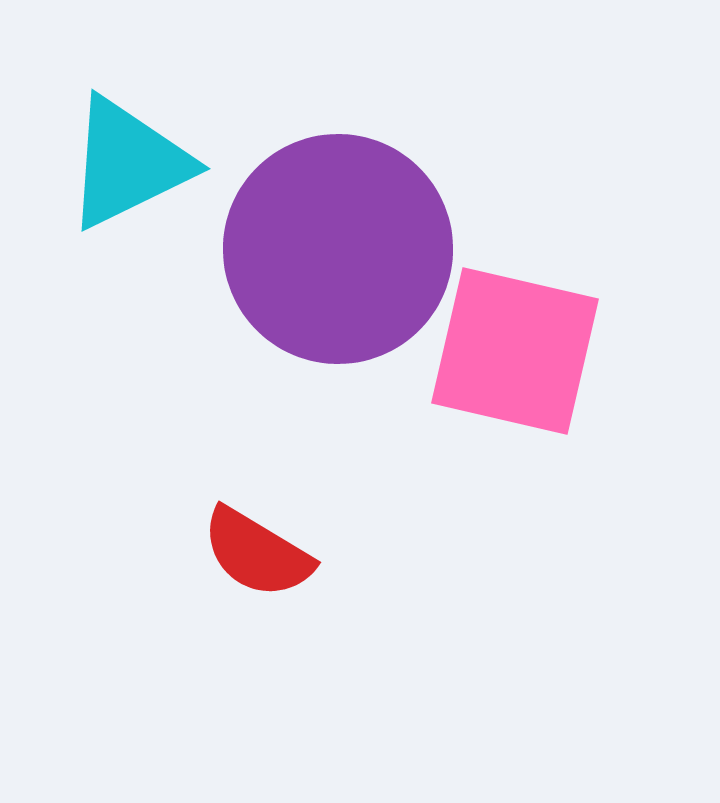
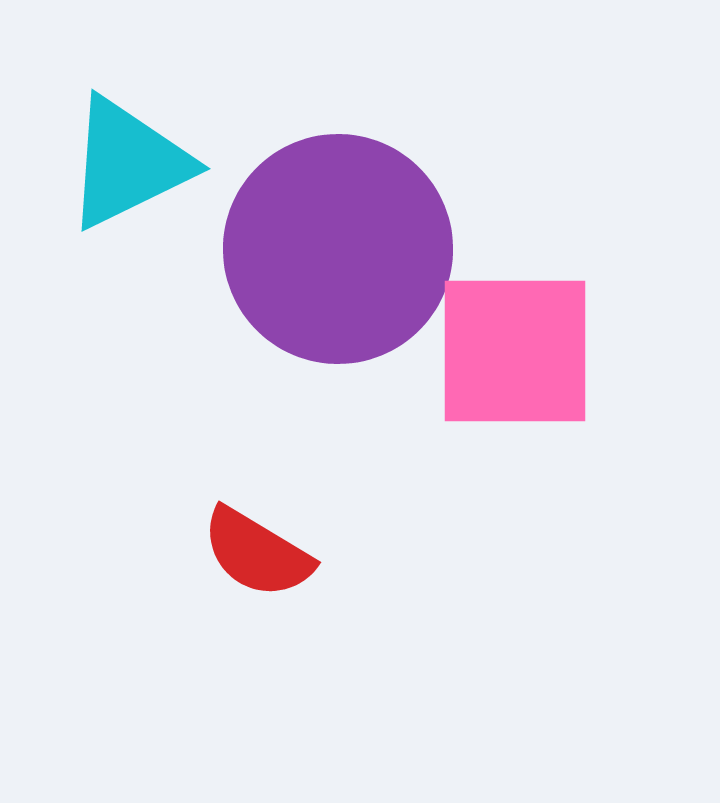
pink square: rotated 13 degrees counterclockwise
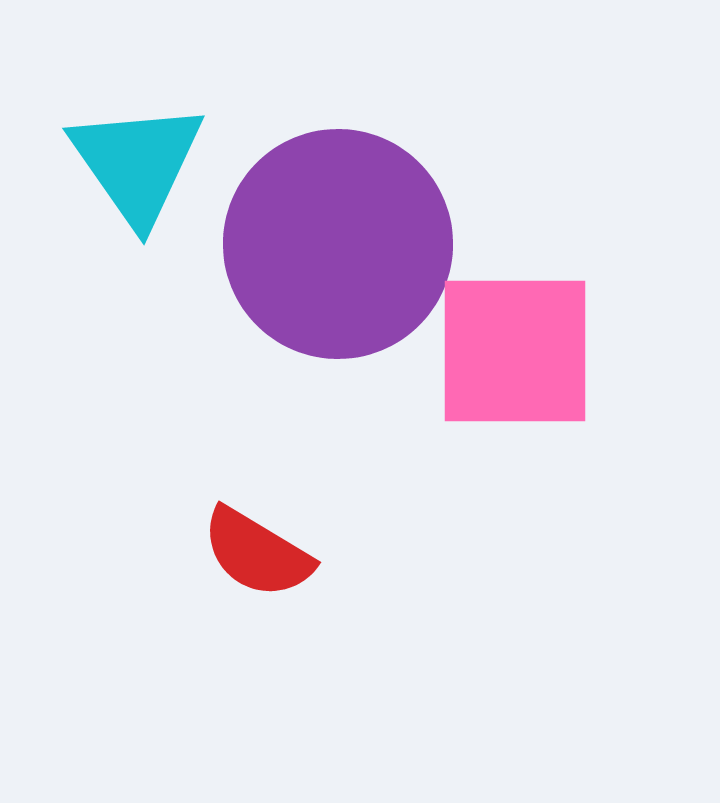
cyan triangle: moved 9 px right; rotated 39 degrees counterclockwise
purple circle: moved 5 px up
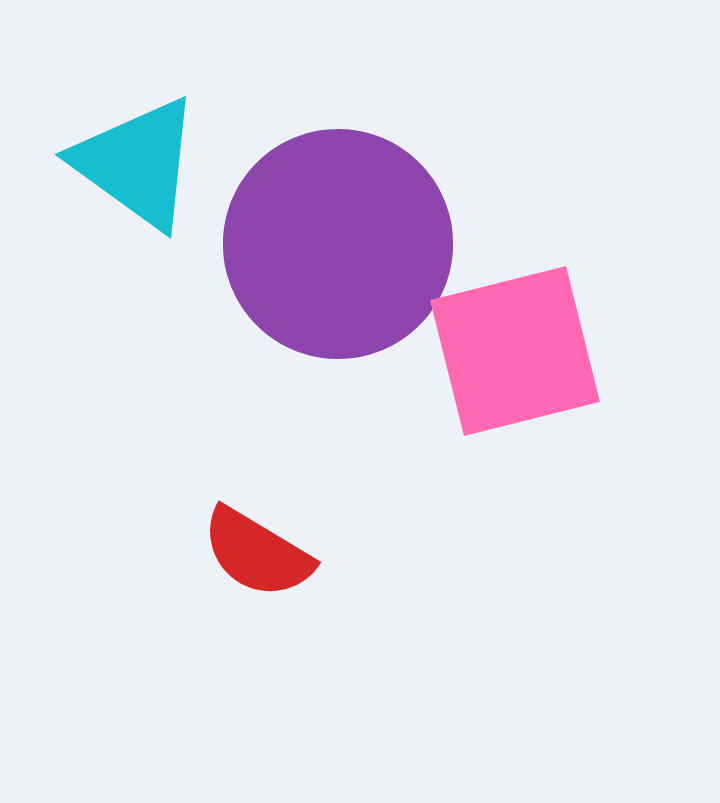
cyan triangle: rotated 19 degrees counterclockwise
pink square: rotated 14 degrees counterclockwise
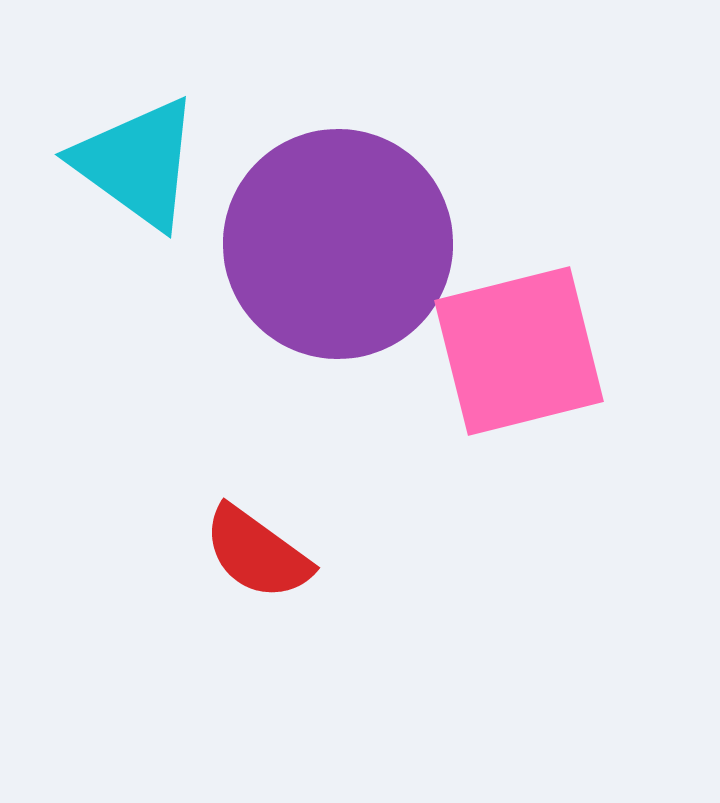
pink square: moved 4 px right
red semicircle: rotated 5 degrees clockwise
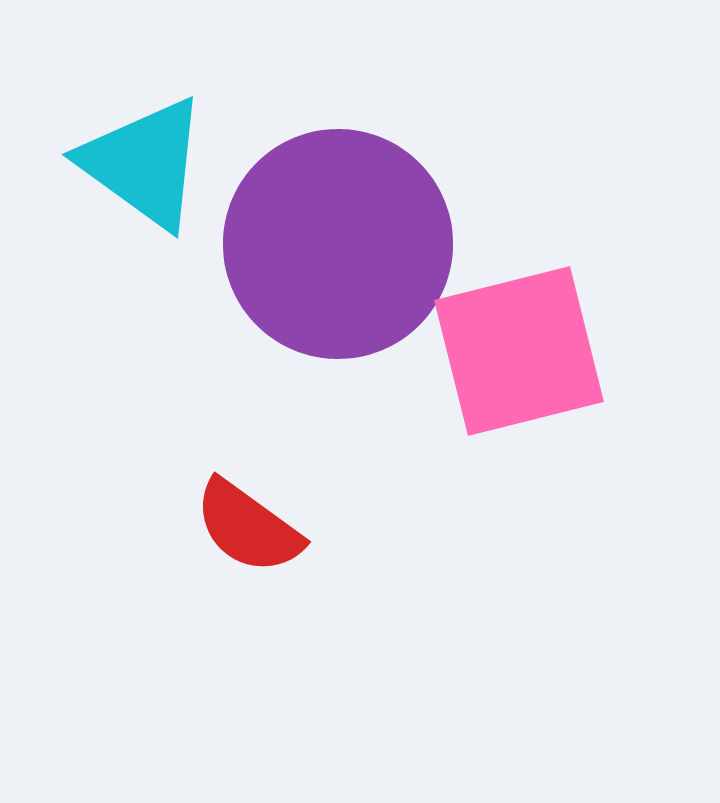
cyan triangle: moved 7 px right
red semicircle: moved 9 px left, 26 px up
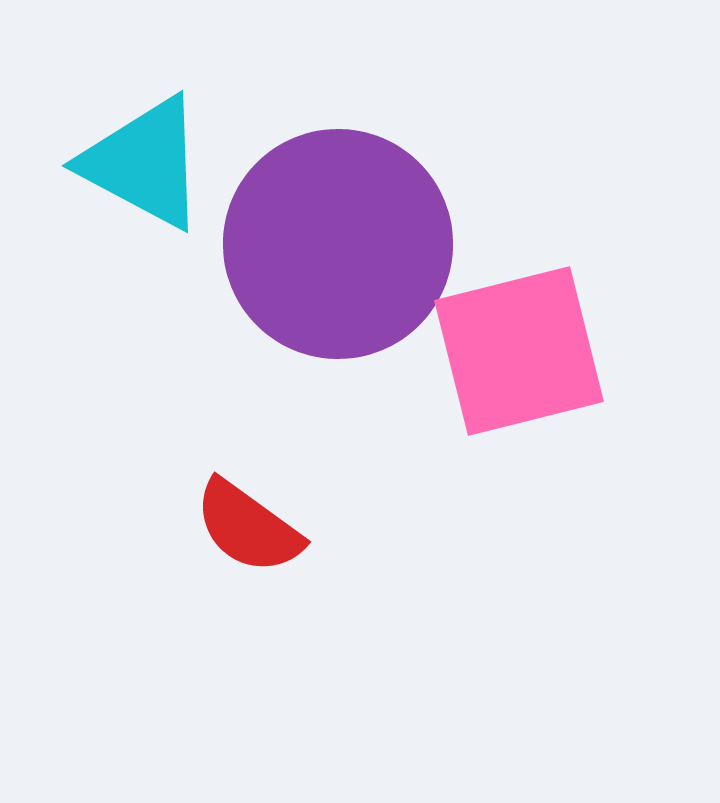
cyan triangle: rotated 8 degrees counterclockwise
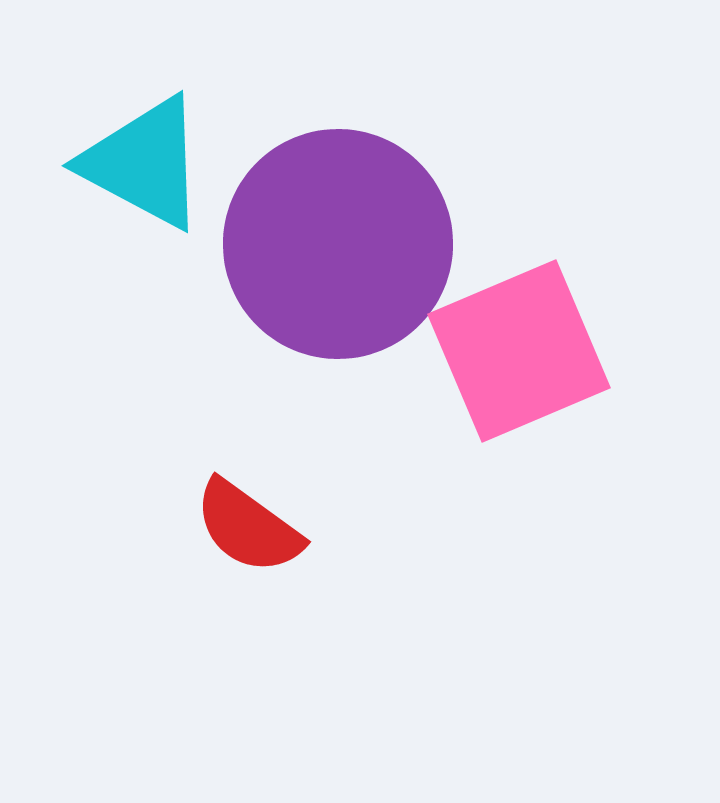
pink square: rotated 9 degrees counterclockwise
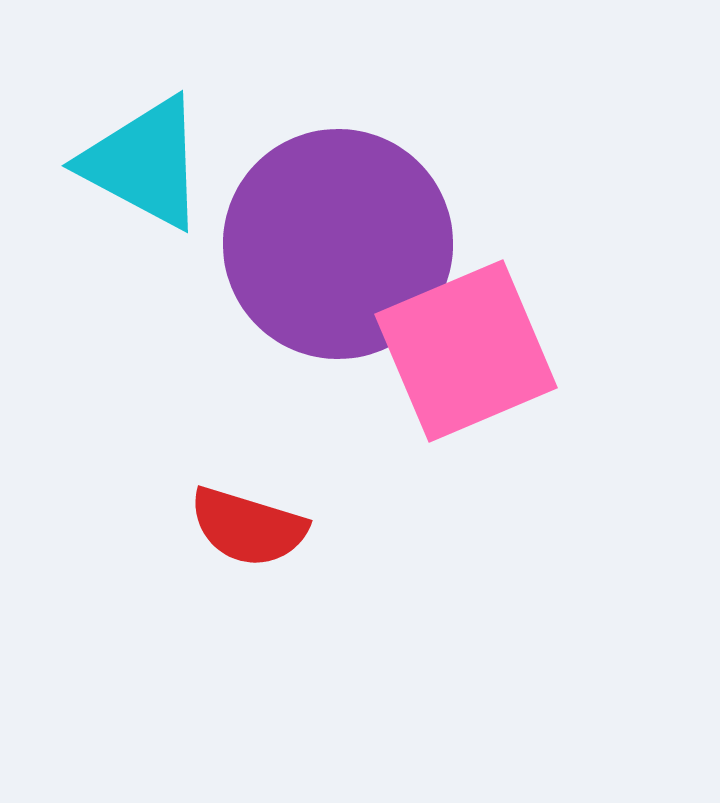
pink square: moved 53 px left
red semicircle: rotated 19 degrees counterclockwise
